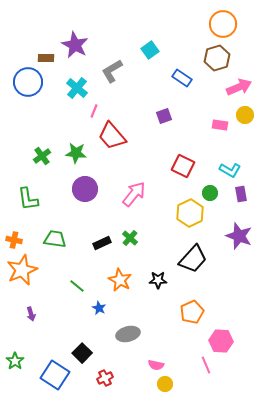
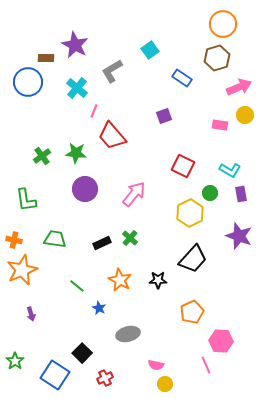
green L-shape at (28, 199): moved 2 px left, 1 px down
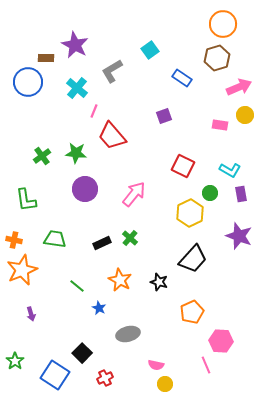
black star at (158, 280): moved 1 px right, 2 px down; rotated 18 degrees clockwise
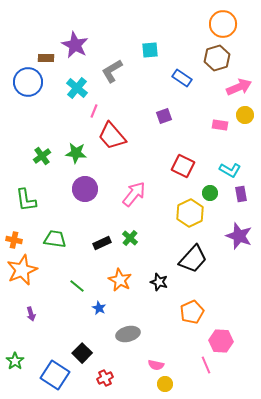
cyan square at (150, 50): rotated 30 degrees clockwise
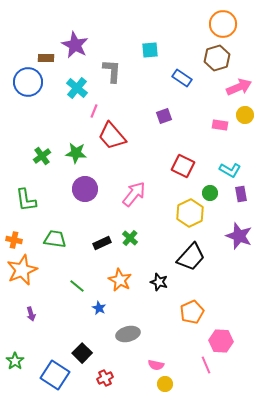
gray L-shape at (112, 71): rotated 125 degrees clockwise
black trapezoid at (193, 259): moved 2 px left, 2 px up
